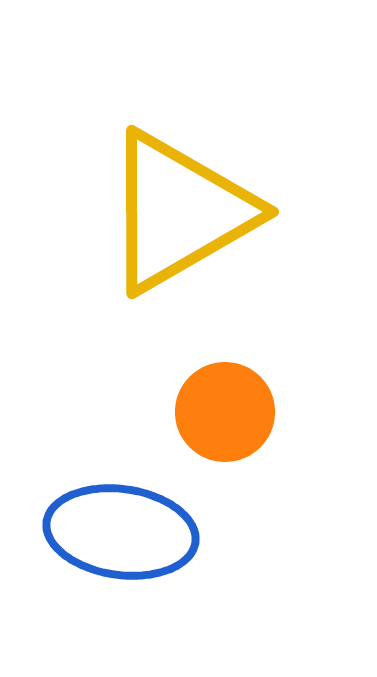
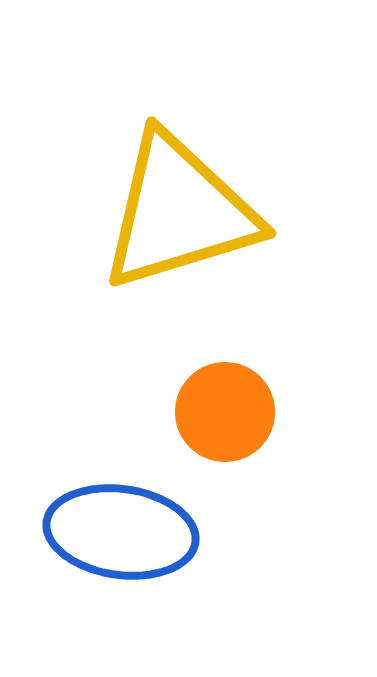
yellow triangle: rotated 13 degrees clockwise
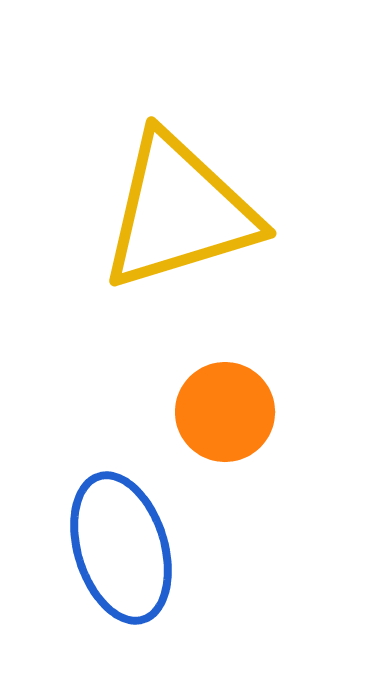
blue ellipse: moved 16 px down; rotated 65 degrees clockwise
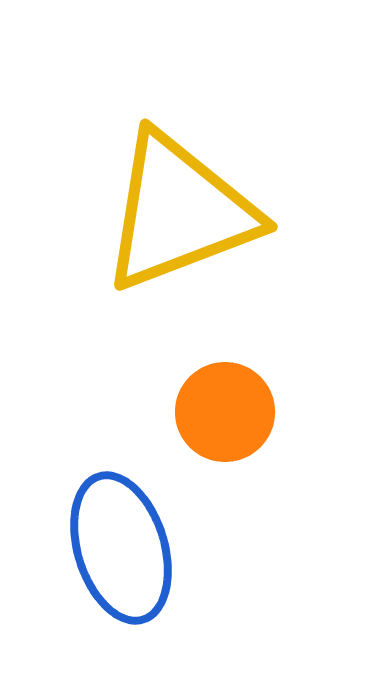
yellow triangle: rotated 4 degrees counterclockwise
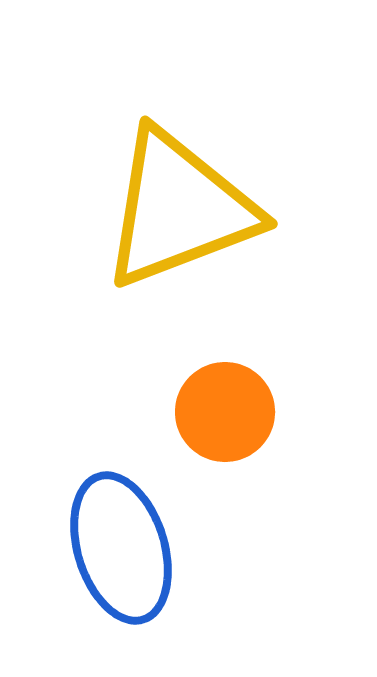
yellow triangle: moved 3 px up
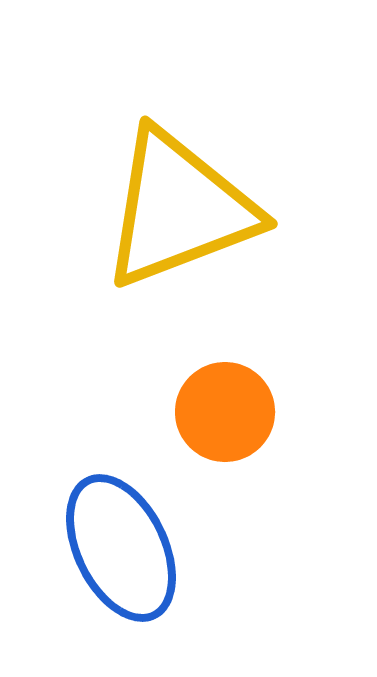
blue ellipse: rotated 9 degrees counterclockwise
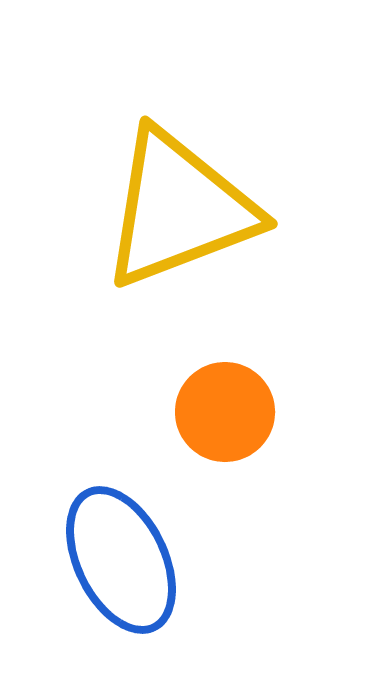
blue ellipse: moved 12 px down
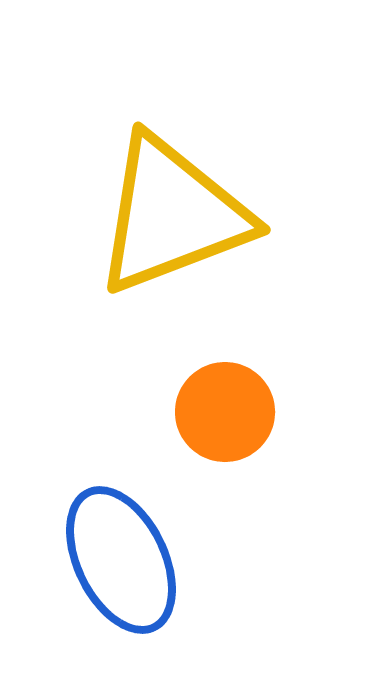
yellow triangle: moved 7 px left, 6 px down
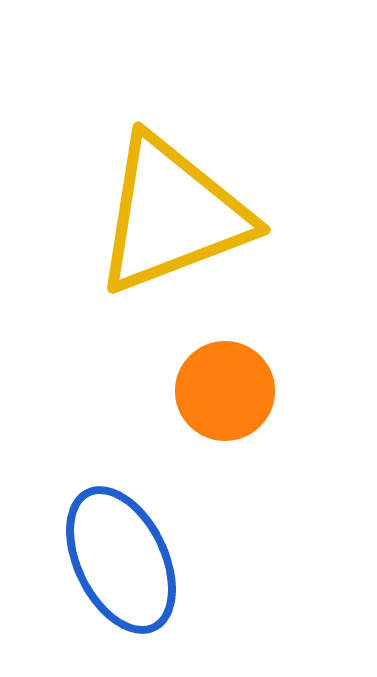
orange circle: moved 21 px up
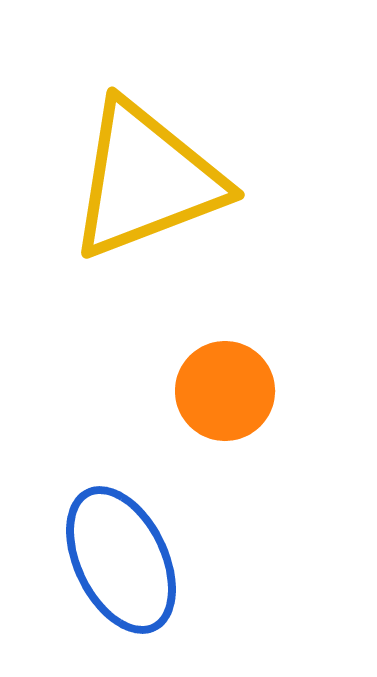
yellow triangle: moved 26 px left, 35 px up
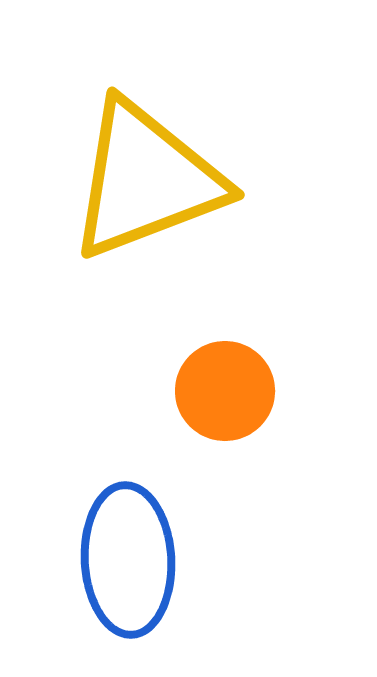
blue ellipse: moved 7 px right; rotated 23 degrees clockwise
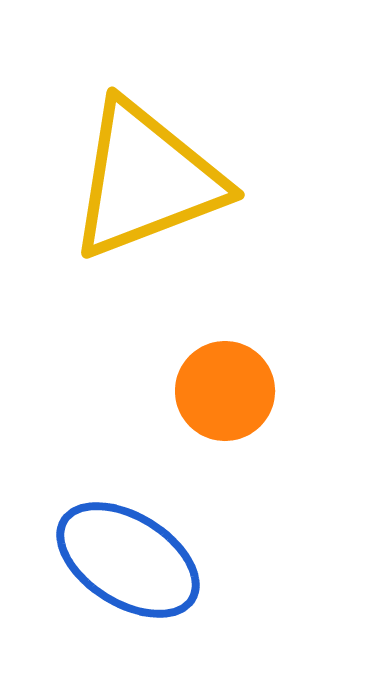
blue ellipse: rotated 55 degrees counterclockwise
